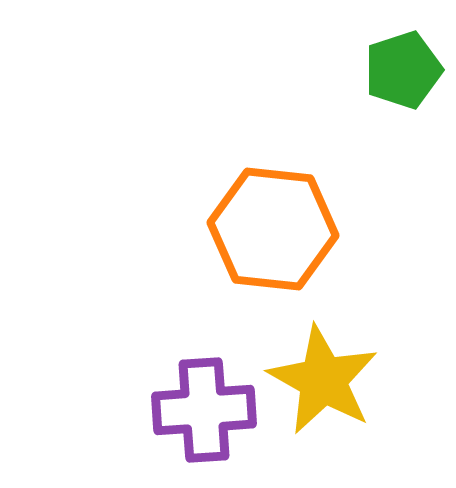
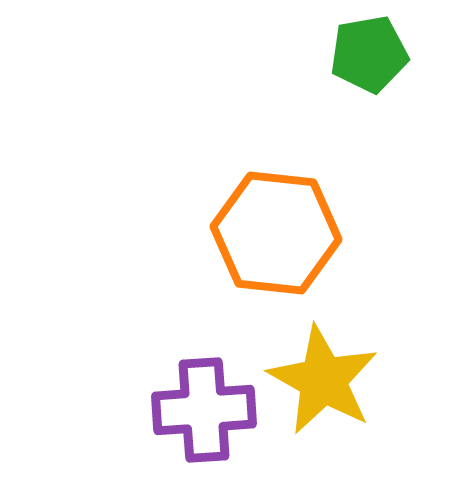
green pentagon: moved 34 px left, 16 px up; rotated 8 degrees clockwise
orange hexagon: moved 3 px right, 4 px down
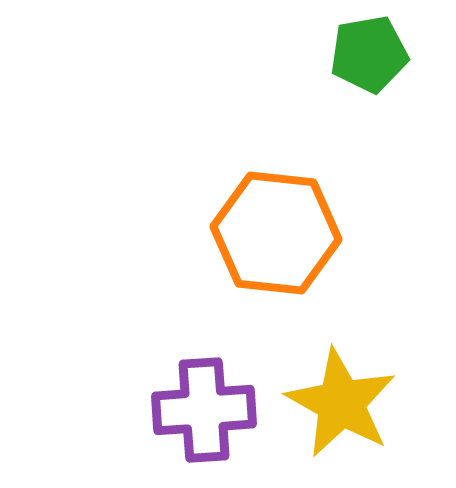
yellow star: moved 18 px right, 23 px down
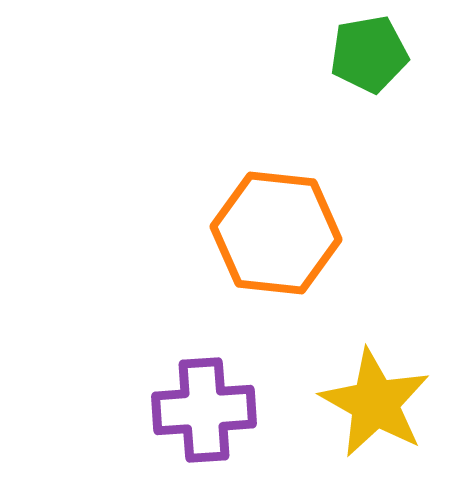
yellow star: moved 34 px right
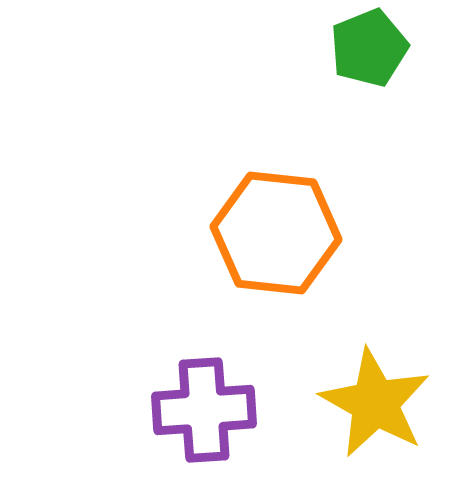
green pentagon: moved 6 px up; rotated 12 degrees counterclockwise
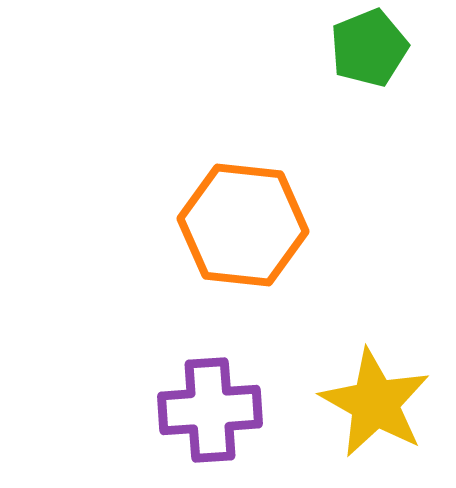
orange hexagon: moved 33 px left, 8 px up
purple cross: moved 6 px right
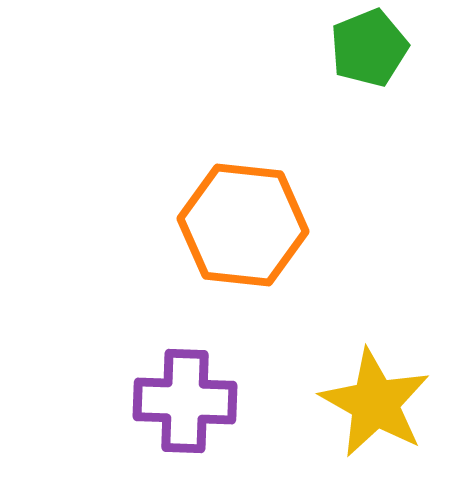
purple cross: moved 25 px left, 9 px up; rotated 6 degrees clockwise
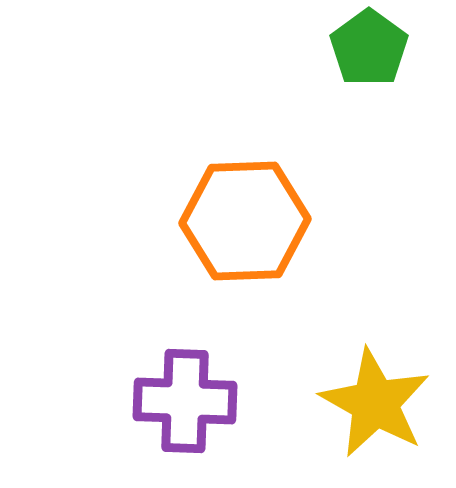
green pentagon: rotated 14 degrees counterclockwise
orange hexagon: moved 2 px right, 4 px up; rotated 8 degrees counterclockwise
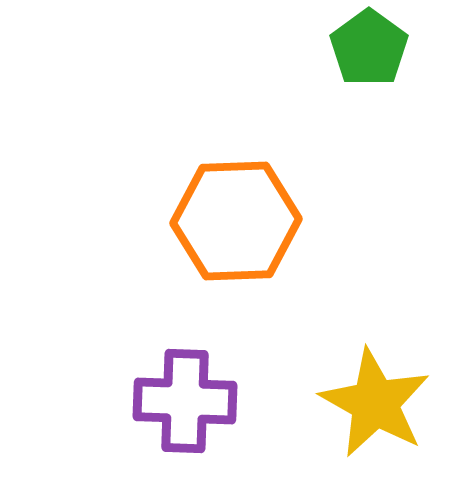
orange hexagon: moved 9 px left
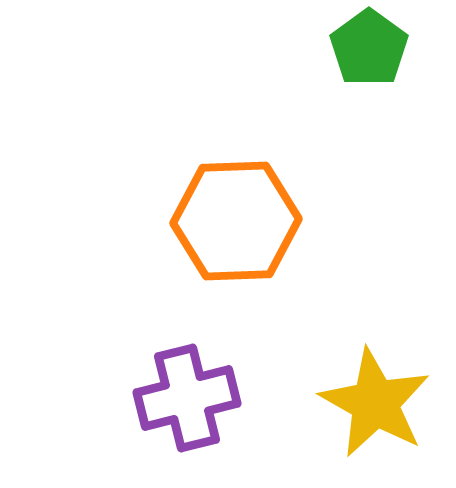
purple cross: moved 2 px right, 3 px up; rotated 16 degrees counterclockwise
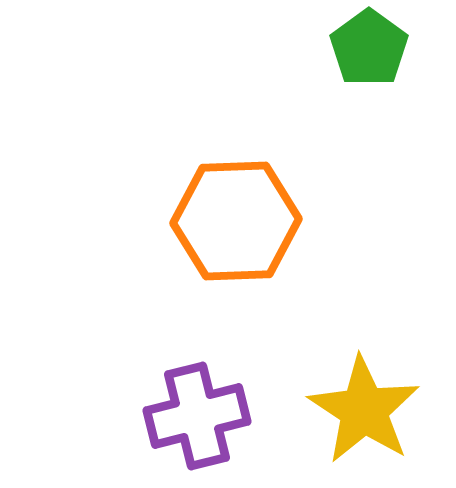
purple cross: moved 10 px right, 18 px down
yellow star: moved 11 px left, 7 px down; rotated 4 degrees clockwise
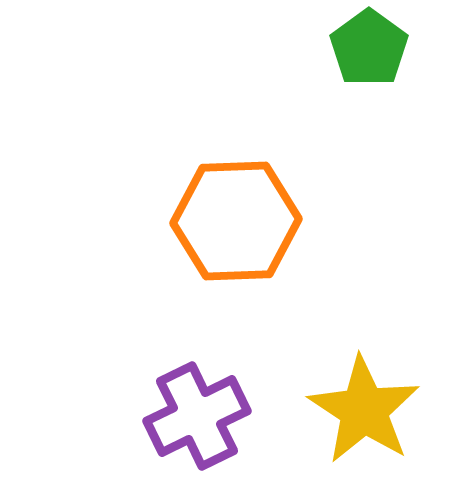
purple cross: rotated 12 degrees counterclockwise
